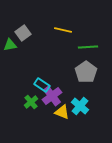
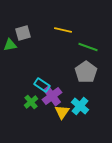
gray square: rotated 21 degrees clockwise
green line: rotated 24 degrees clockwise
yellow triangle: rotated 42 degrees clockwise
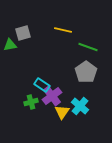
green cross: rotated 24 degrees clockwise
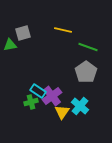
cyan rectangle: moved 4 px left, 6 px down
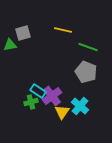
gray pentagon: rotated 15 degrees counterclockwise
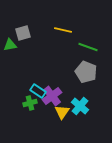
green cross: moved 1 px left, 1 px down
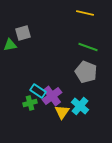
yellow line: moved 22 px right, 17 px up
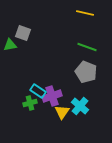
gray square: rotated 35 degrees clockwise
green line: moved 1 px left
purple cross: rotated 18 degrees clockwise
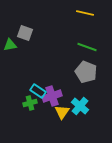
gray square: moved 2 px right
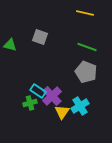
gray square: moved 15 px right, 4 px down
green triangle: rotated 24 degrees clockwise
purple cross: rotated 24 degrees counterclockwise
cyan cross: rotated 18 degrees clockwise
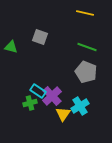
green triangle: moved 1 px right, 2 px down
yellow triangle: moved 1 px right, 2 px down
